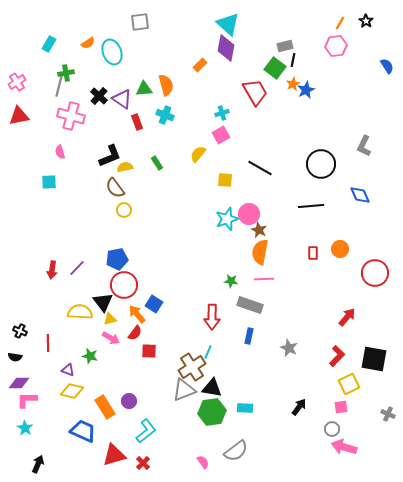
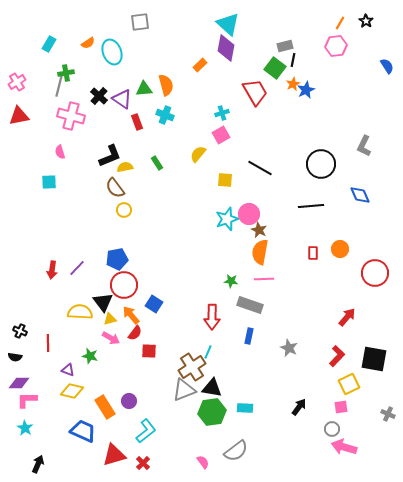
orange arrow at (137, 314): moved 6 px left, 1 px down
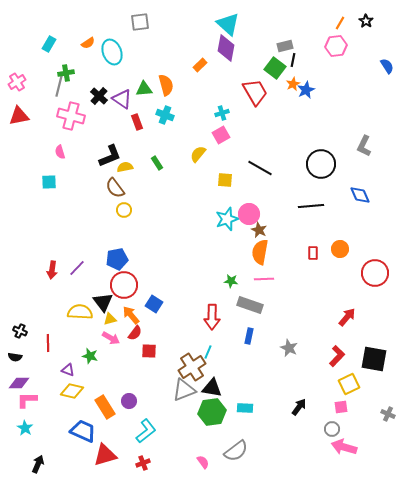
red triangle at (114, 455): moved 9 px left
red cross at (143, 463): rotated 24 degrees clockwise
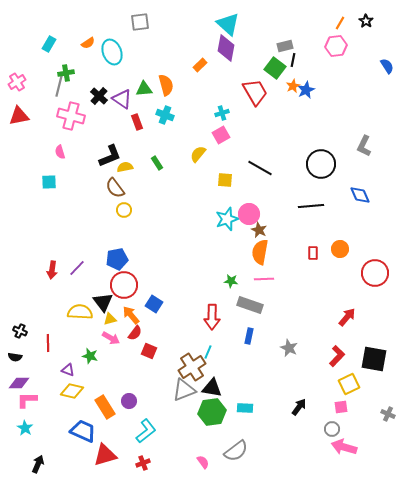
orange star at (293, 84): moved 2 px down
red square at (149, 351): rotated 21 degrees clockwise
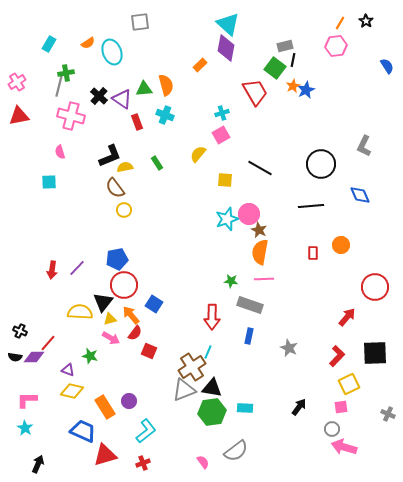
orange circle at (340, 249): moved 1 px right, 4 px up
red circle at (375, 273): moved 14 px down
black triangle at (103, 302): rotated 15 degrees clockwise
red line at (48, 343): rotated 42 degrees clockwise
black square at (374, 359): moved 1 px right, 6 px up; rotated 12 degrees counterclockwise
purple diamond at (19, 383): moved 15 px right, 26 px up
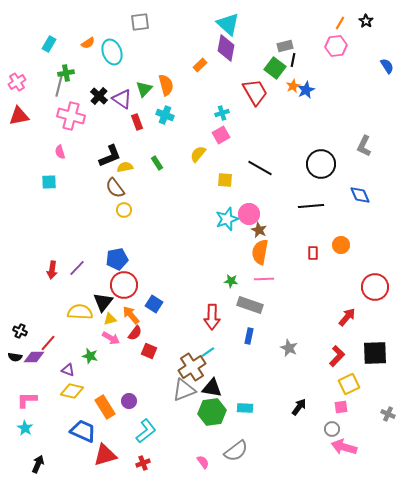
green triangle at (144, 89): rotated 42 degrees counterclockwise
cyan line at (208, 352): rotated 32 degrees clockwise
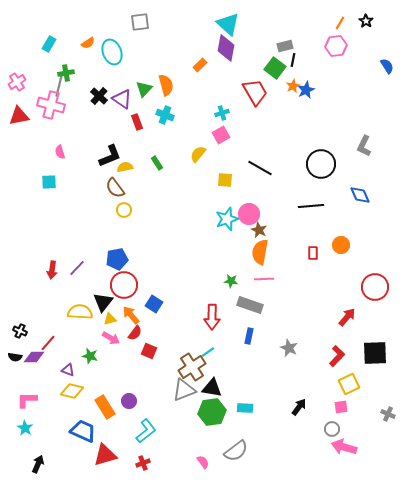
pink cross at (71, 116): moved 20 px left, 11 px up
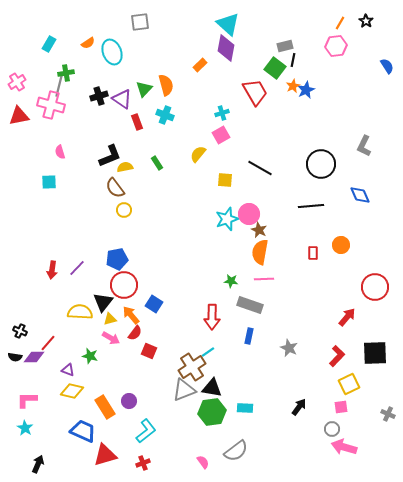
black cross at (99, 96): rotated 30 degrees clockwise
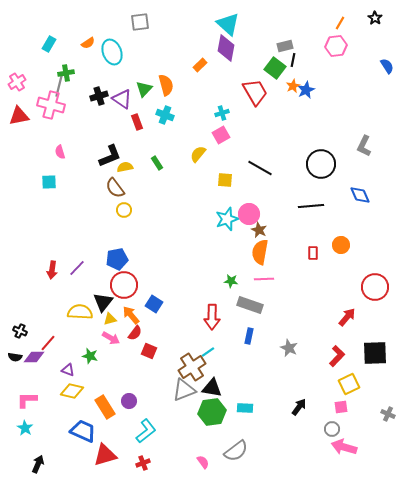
black star at (366, 21): moved 9 px right, 3 px up
